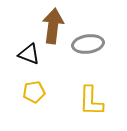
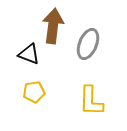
gray ellipse: rotated 60 degrees counterclockwise
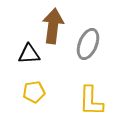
black triangle: rotated 25 degrees counterclockwise
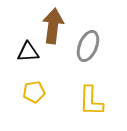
gray ellipse: moved 2 px down
black triangle: moved 1 px left, 2 px up
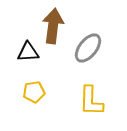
gray ellipse: moved 2 px down; rotated 16 degrees clockwise
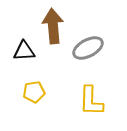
brown arrow: rotated 12 degrees counterclockwise
gray ellipse: rotated 24 degrees clockwise
black triangle: moved 4 px left, 1 px up
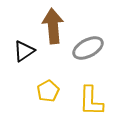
black triangle: rotated 30 degrees counterclockwise
yellow pentagon: moved 14 px right, 1 px up; rotated 20 degrees counterclockwise
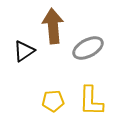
yellow pentagon: moved 5 px right, 10 px down; rotated 25 degrees clockwise
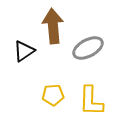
yellow pentagon: moved 6 px up
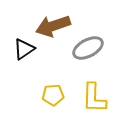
brown arrow: rotated 104 degrees counterclockwise
black triangle: moved 2 px up
yellow L-shape: moved 3 px right, 3 px up
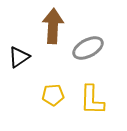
brown arrow: rotated 112 degrees clockwise
black triangle: moved 5 px left, 8 px down
yellow L-shape: moved 2 px left, 2 px down
